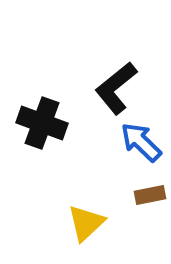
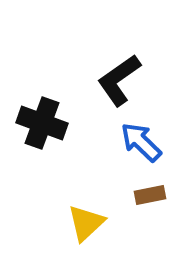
black L-shape: moved 3 px right, 8 px up; rotated 4 degrees clockwise
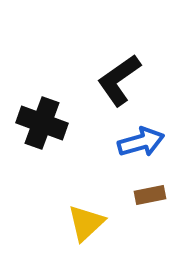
blue arrow: rotated 120 degrees clockwise
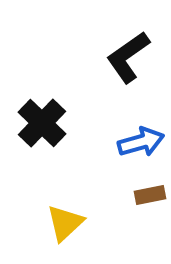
black L-shape: moved 9 px right, 23 px up
black cross: rotated 24 degrees clockwise
yellow triangle: moved 21 px left
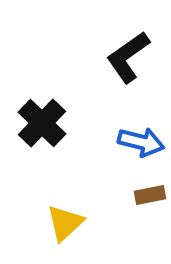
blue arrow: rotated 30 degrees clockwise
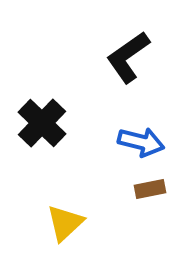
brown rectangle: moved 6 px up
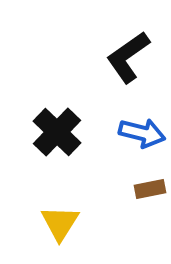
black cross: moved 15 px right, 9 px down
blue arrow: moved 1 px right, 9 px up
yellow triangle: moved 5 px left; rotated 15 degrees counterclockwise
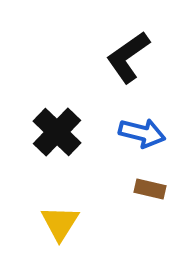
brown rectangle: rotated 24 degrees clockwise
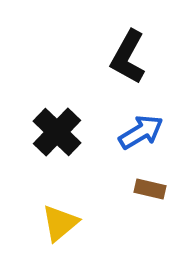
black L-shape: rotated 26 degrees counterclockwise
blue arrow: moved 1 px left, 1 px up; rotated 45 degrees counterclockwise
yellow triangle: rotated 18 degrees clockwise
